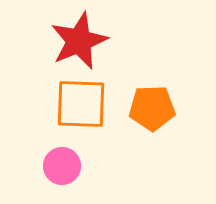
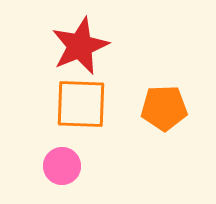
red star: moved 1 px right, 5 px down
orange pentagon: moved 12 px right
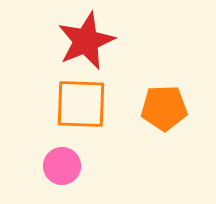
red star: moved 6 px right, 5 px up
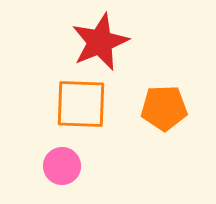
red star: moved 14 px right, 1 px down
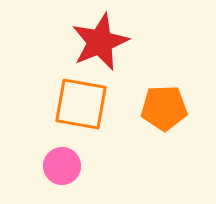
orange square: rotated 8 degrees clockwise
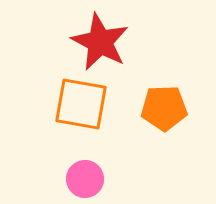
red star: rotated 22 degrees counterclockwise
pink circle: moved 23 px right, 13 px down
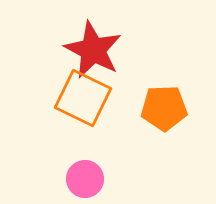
red star: moved 7 px left, 8 px down
orange square: moved 2 px right, 6 px up; rotated 16 degrees clockwise
